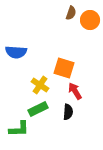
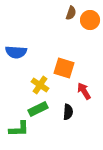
red arrow: moved 9 px right
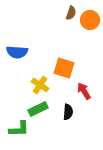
blue semicircle: moved 1 px right
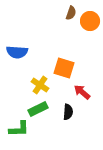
orange circle: moved 1 px down
red arrow: moved 2 px left, 1 px down; rotated 18 degrees counterclockwise
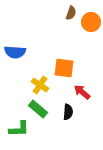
orange circle: moved 1 px right, 1 px down
blue semicircle: moved 2 px left
orange square: rotated 10 degrees counterclockwise
green rectangle: rotated 66 degrees clockwise
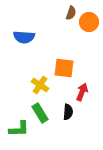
orange circle: moved 2 px left
blue semicircle: moved 9 px right, 15 px up
red arrow: rotated 72 degrees clockwise
green rectangle: moved 2 px right, 4 px down; rotated 18 degrees clockwise
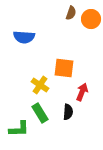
orange circle: moved 2 px right, 3 px up
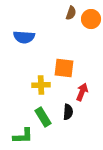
yellow cross: moved 1 px right; rotated 36 degrees counterclockwise
green rectangle: moved 3 px right, 4 px down
green L-shape: moved 4 px right, 7 px down
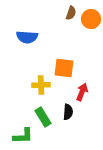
blue semicircle: moved 3 px right
